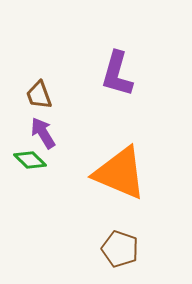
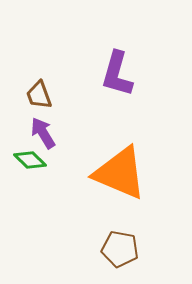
brown pentagon: rotated 9 degrees counterclockwise
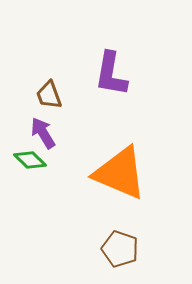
purple L-shape: moved 6 px left; rotated 6 degrees counterclockwise
brown trapezoid: moved 10 px right
brown pentagon: rotated 9 degrees clockwise
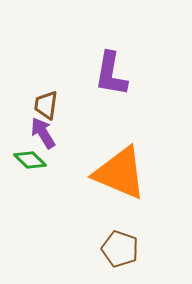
brown trapezoid: moved 3 px left, 10 px down; rotated 28 degrees clockwise
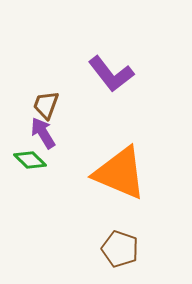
purple L-shape: rotated 48 degrees counterclockwise
brown trapezoid: rotated 12 degrees clockwise
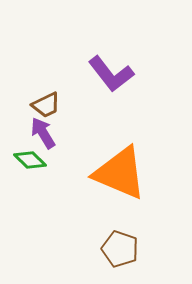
brown trapezoid: rotated 136 degrees counterclockwise
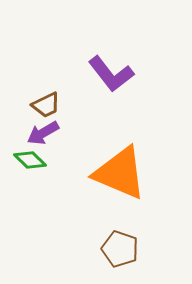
purple arrow: rotated 88 degrees counterclockwise
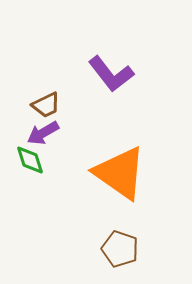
green diamond: rotated 28 degrees clockwise
orange triangle: rotated 12 degrees clockwise
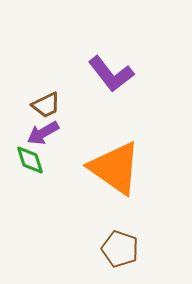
orange triangle: moved 5 px left, 5 px up
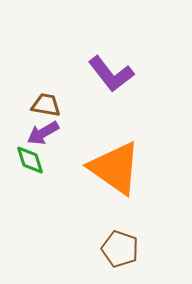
brown trapezoid: rotated 144 degrees counterclockwise
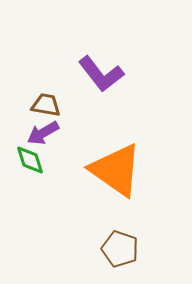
purple L-shape: moved 10 px left
orange triangle: moved 1 px right, 2 px down
